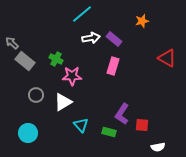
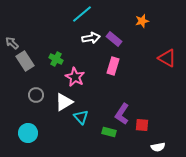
gray rectangle: rotated 18 degrees clockwise
pink star: moved 3 px right, 1 px down; rotated 30 degrees clockwise
white triangle: moved 1 px right
cyan triangle: moved 8 px up
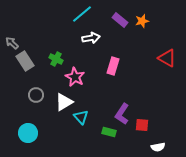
purple rectangle: moved 6 px right, 19 px up
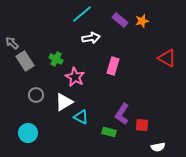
cyan triangle: rotated 21 degrees counterclockwise
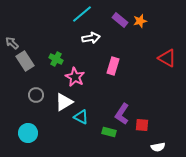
orange star: moved 2 px left
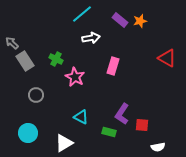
white triangle: moved 41 px down
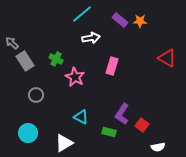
orange star: rotated 16 degrees clockwise
pink rectangle: moved 1 px left
red square: rotated 32 degrees clockwise
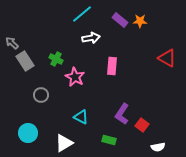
pink rectangle: rotated 12 degrees counterclockwise
gray circle: moved 5 px right
green rectangle: moved 8 px down
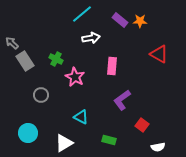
red triangle: moved 8 px left, 4 px up
purple L-shape: moved 14 px up; rotated 20 degrees clockwise
